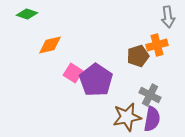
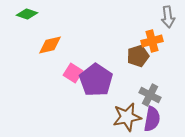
orange cross: moved 5 px left, 4 px up
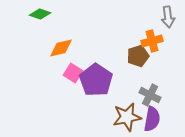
green diamond: moved 13 px right
orange diamond: moved 11 px right, 3 px down
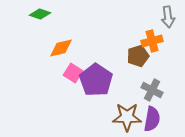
gray cross: moved 2 px right, 5 px up
brown star: rotated 12 degrees clockwise
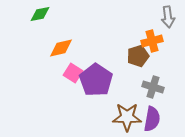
green diamond: rotated 30 degrees counterclockwise
gray cross: moved 1 px right, 3 px up; rotated 10 degrees counterclockwise
